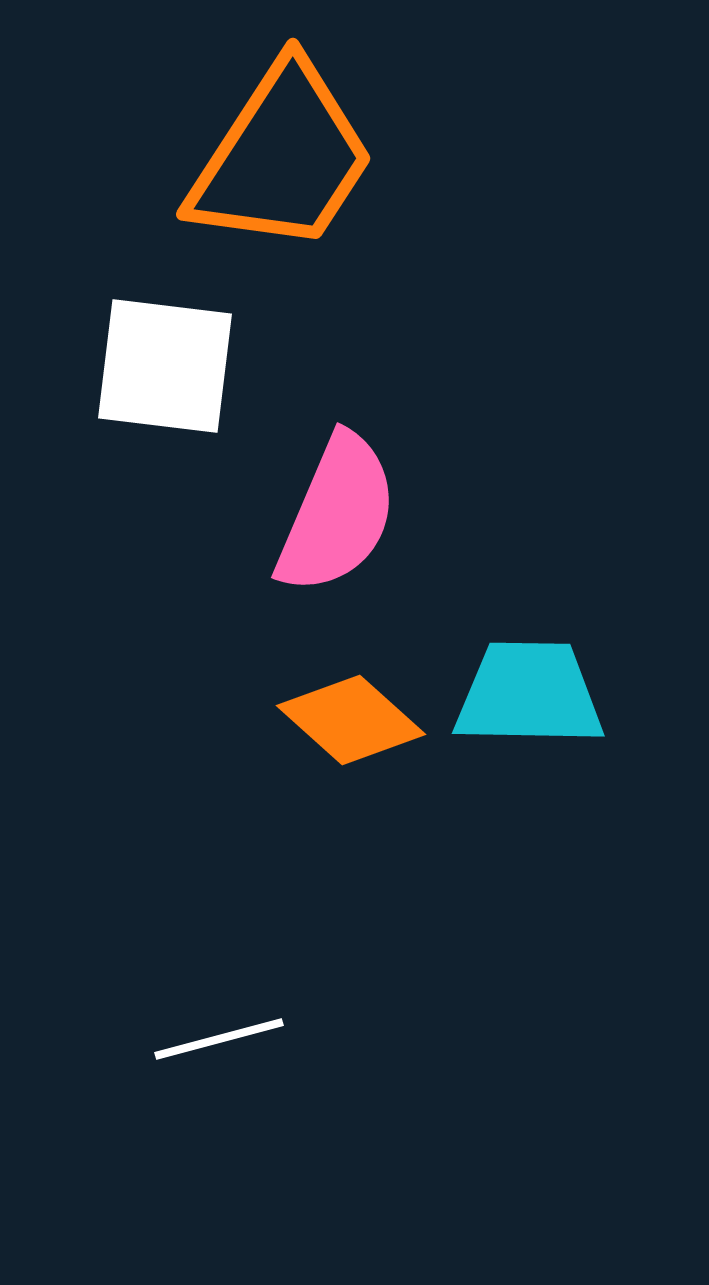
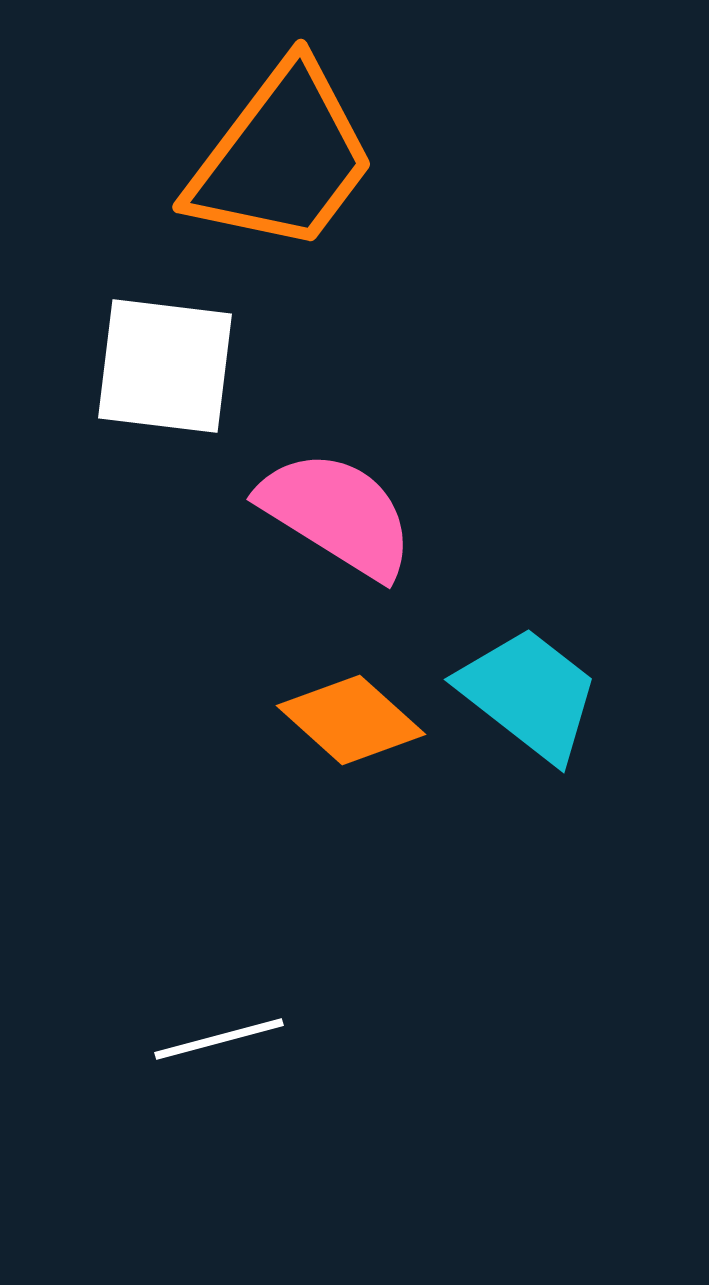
orange trapezoid: rotated 4 degrees clockwise
pink semicircle: rotated 81 degrees counterclockwise
cyan trapezoid: rotated 37 degrees clockwise
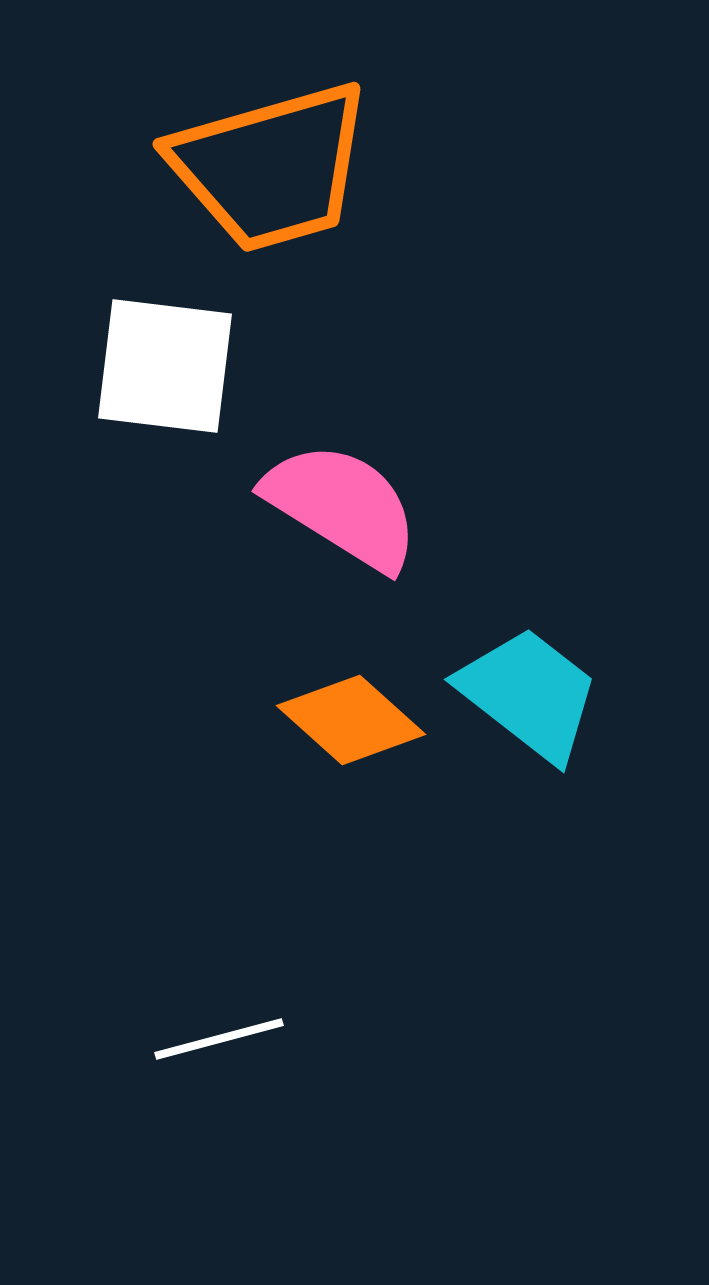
orange trapezoid: moved 11 px left, 9 px down; rotated 37 degrees clockwise
pink semicircle: moved 5 px right, 8 px up
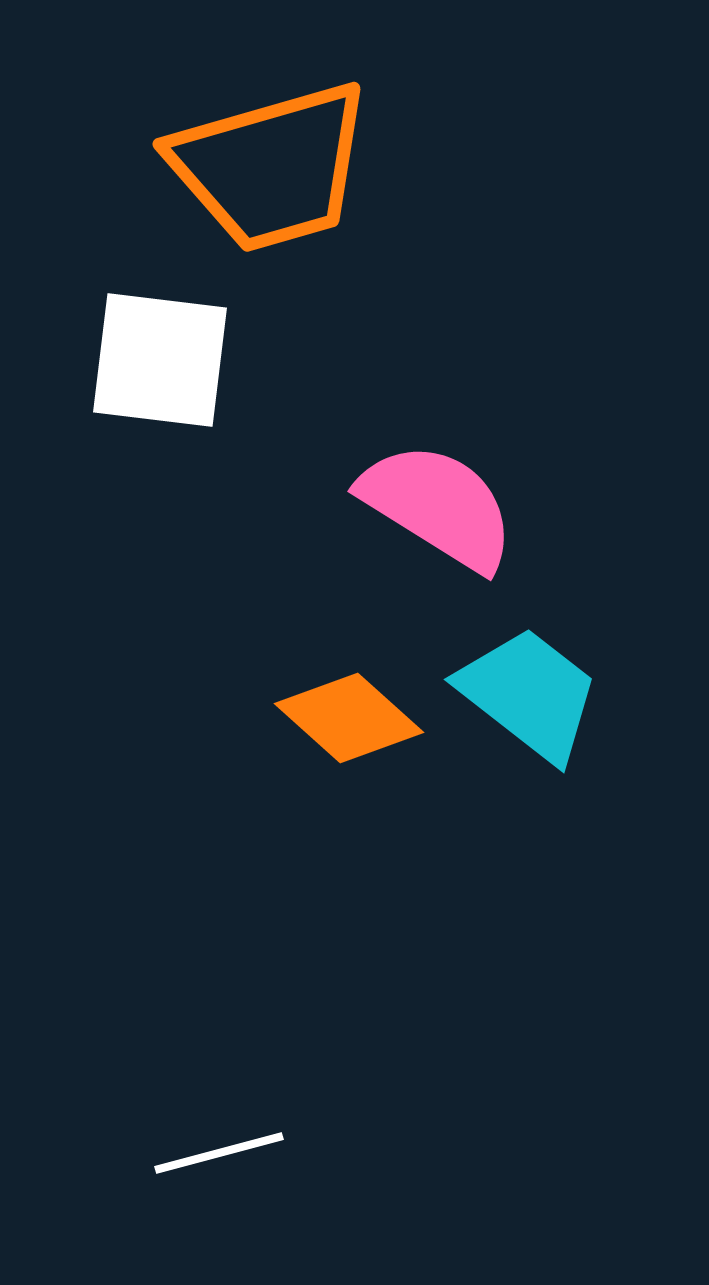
white square: moved 5 px left, 6 px up
pink semicircle: moved 96 px right
orange diamond: moved 2 px left, 2 px up
white line: moved 114 px down
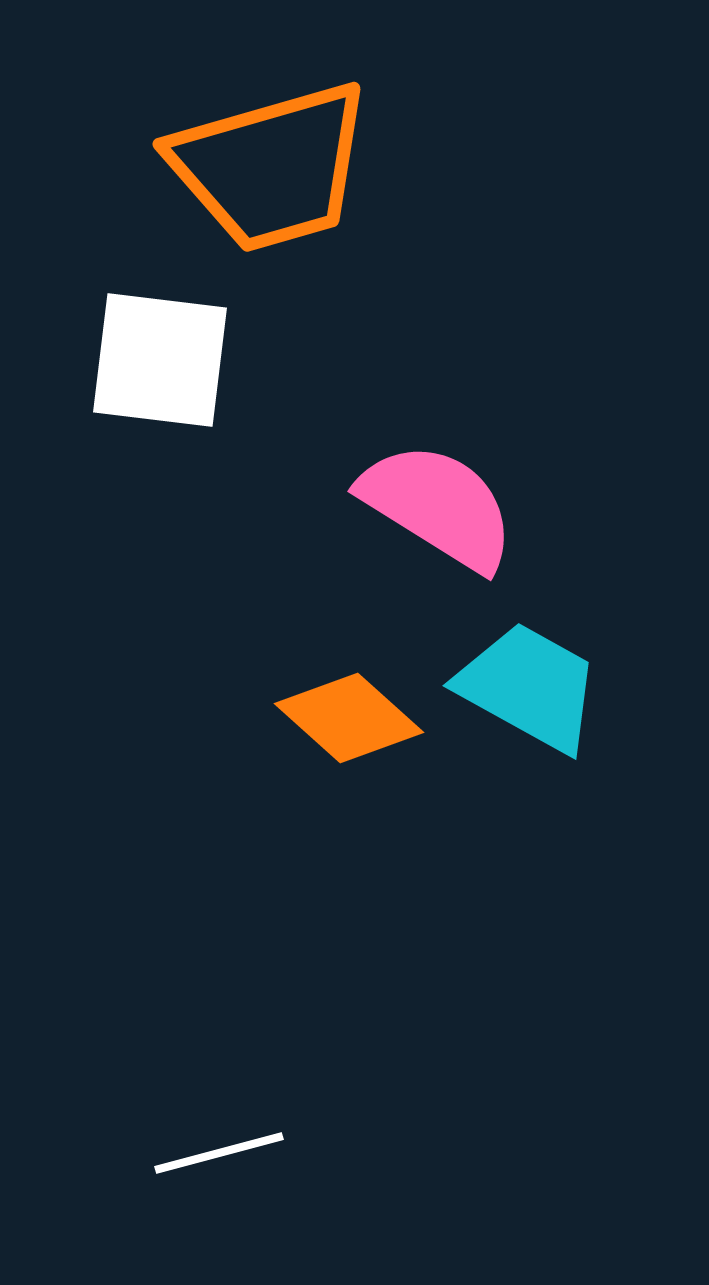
cyan trapezoid: moved 7 px up; rotated 9 degrees counterclockwise
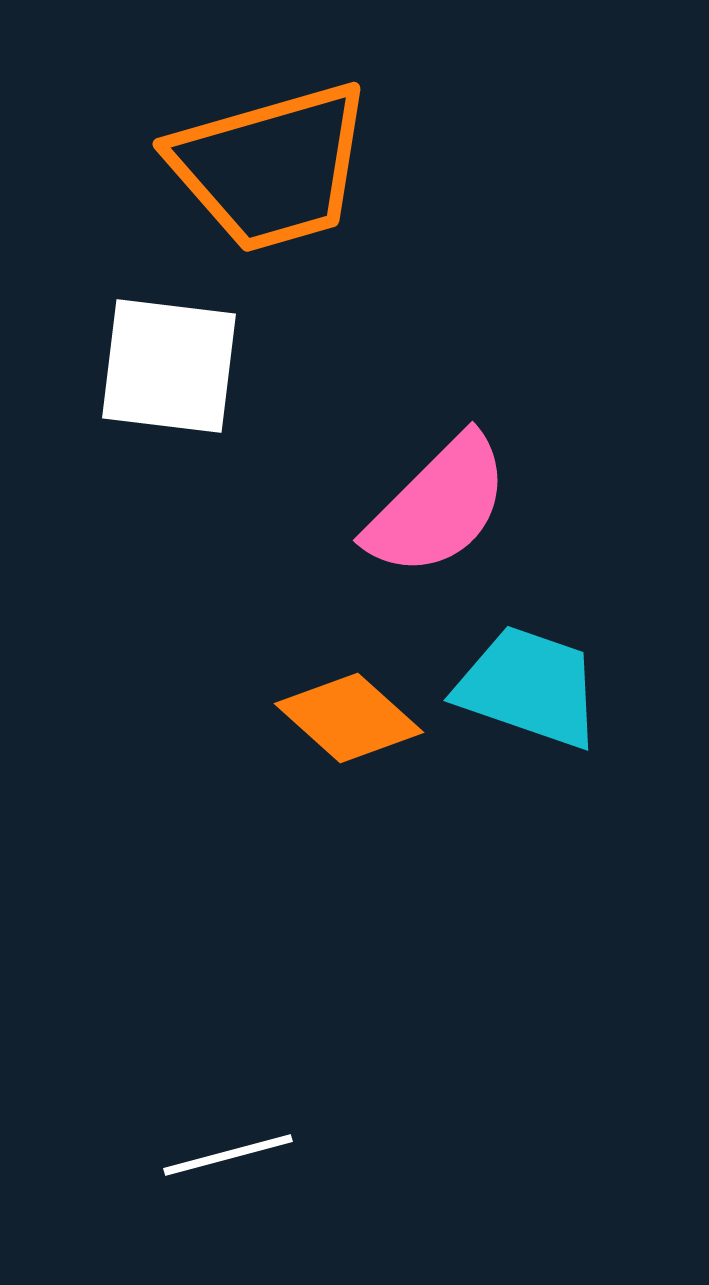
white square: moved 9 px right, 6 px down
pink semicircle: rotated 103 degrees clockwise
cyan trapezoid: rotated 10 degrees counterclockwise
white line: moved 9 px right, 2 px down
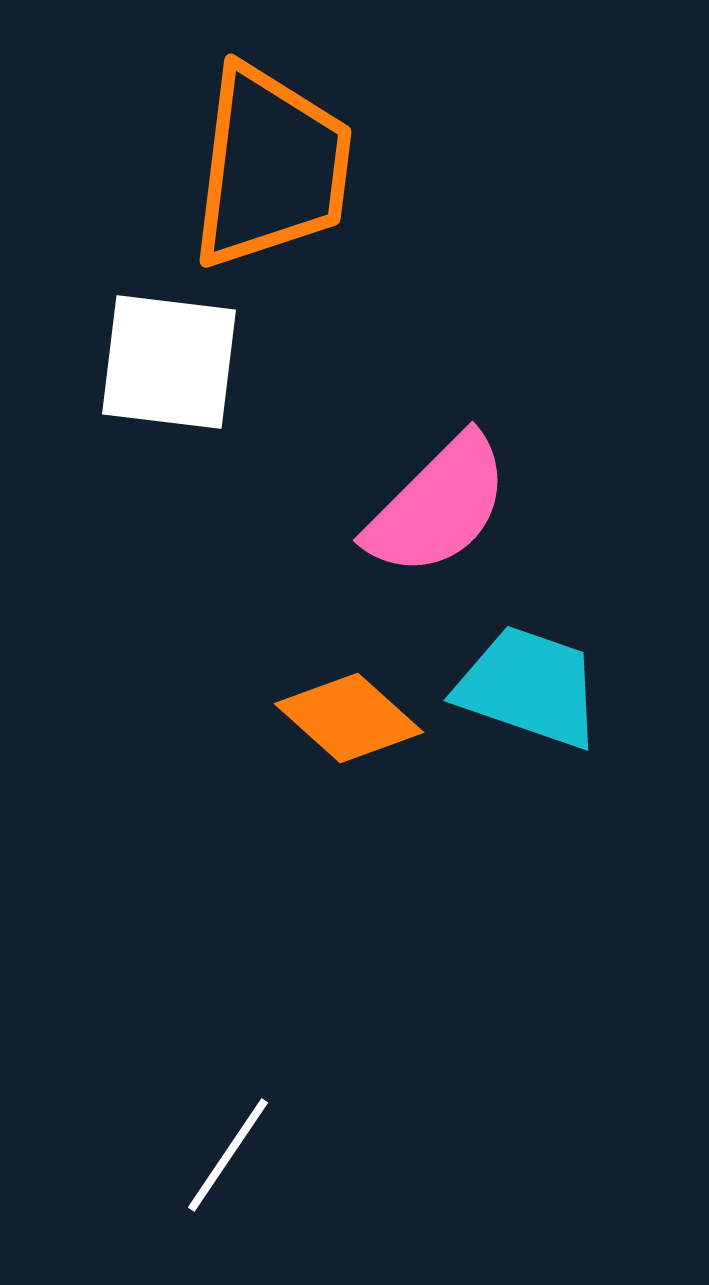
orange trapezoid: rotated 67 degrees counterclockwise
white square: moved 4 px up
white line: rotated 41 degrees counterclockwise
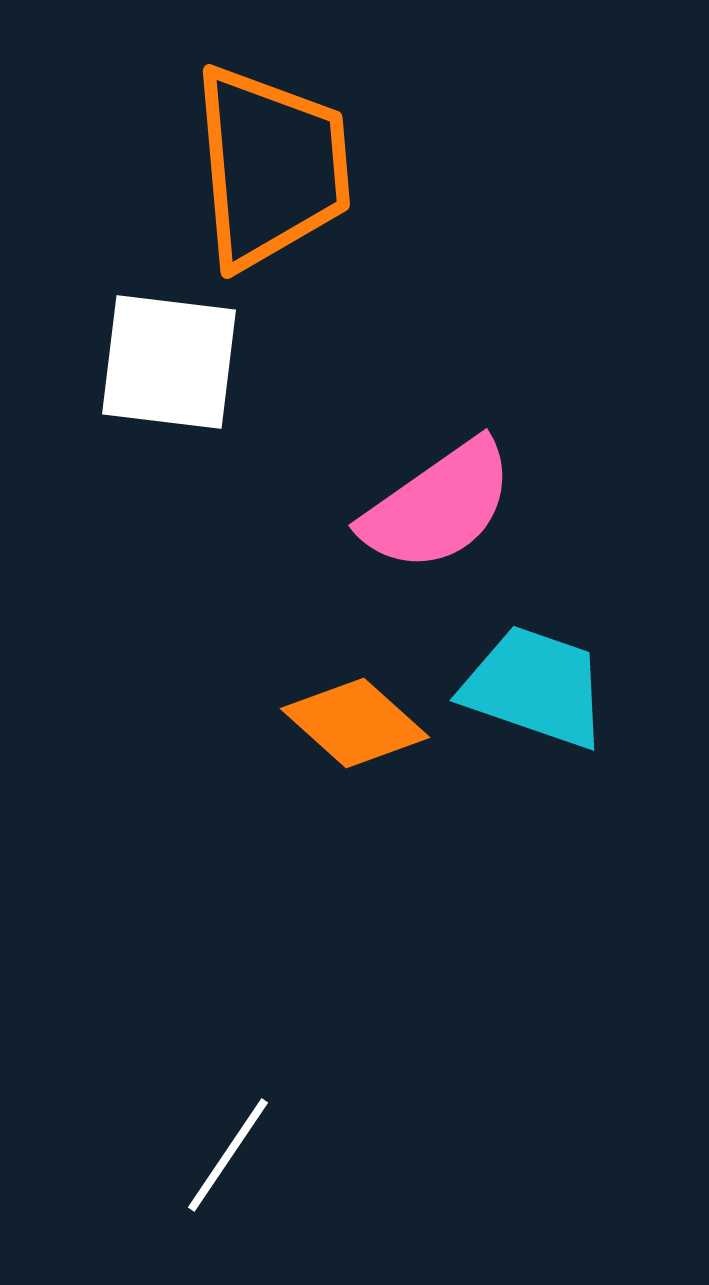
orange trapezoid: rotated 12 degrees counterclockwise
pink semicircle: rotated 10 degrees clockwise
cyan trapezoid: moved 6 px right
orange diamond: moved 6 px right, 5 px down
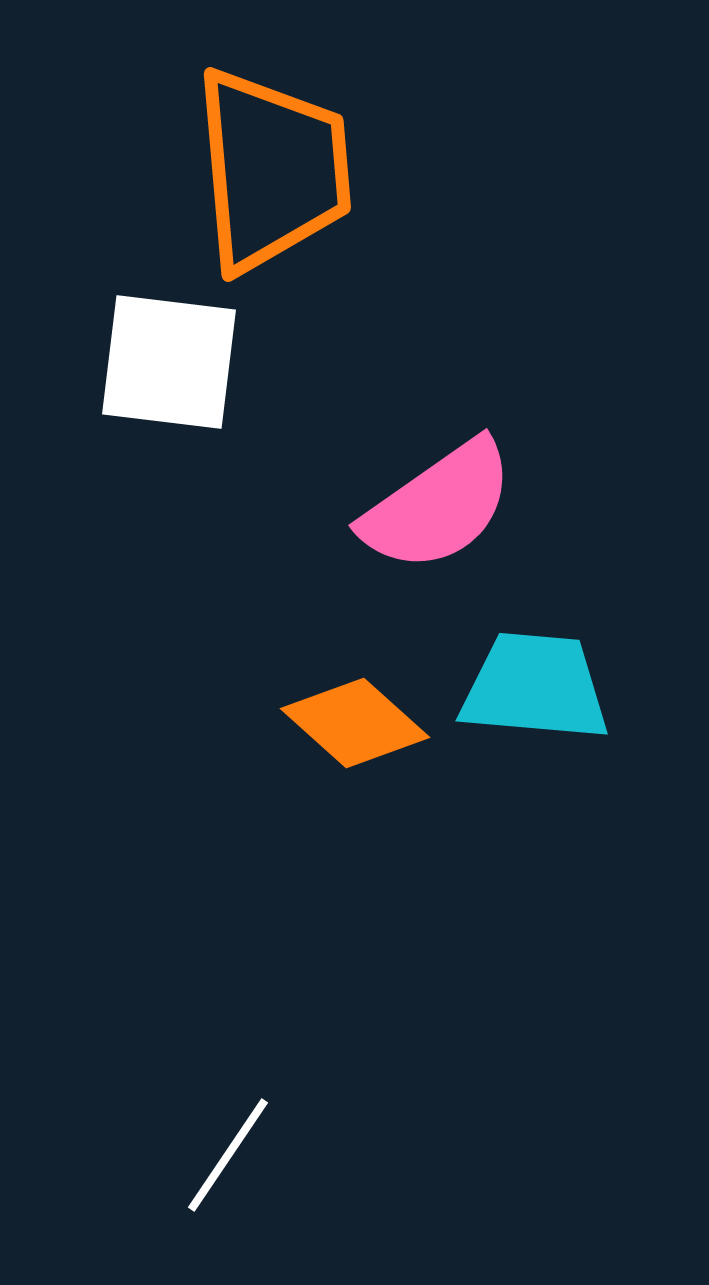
orange trapezoid: moved 1 px right, 3 px down
cyan trapezoid: rotated 14 degrees counterclockwise
